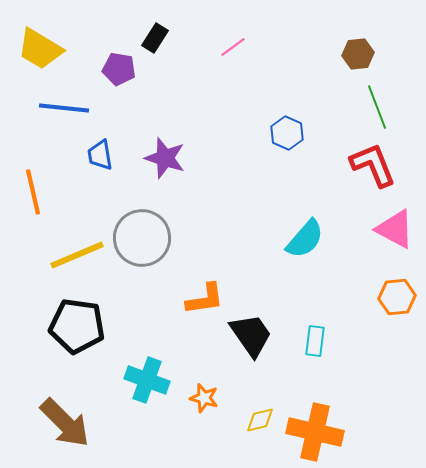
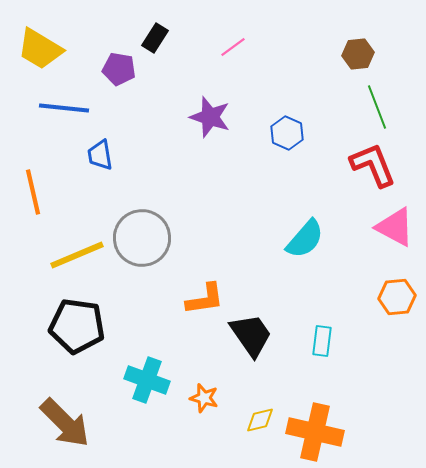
purple star: moved 45 px right, 41 px up
pink triangle: moved 2 px up
cyan rectangle: moved 7 px right
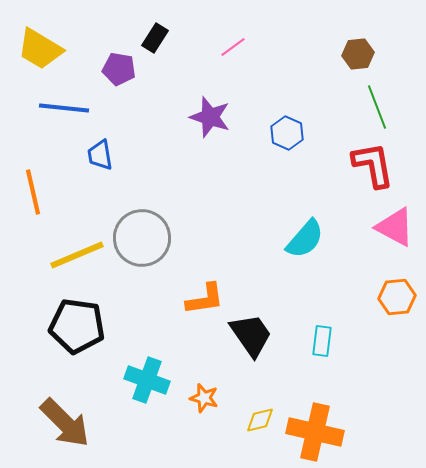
red L-shape: rotated 12 degrees clockwise
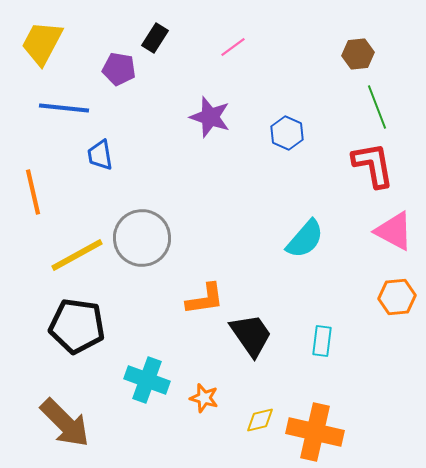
yellow trapezoid: moved 2 px right, 6 px up; rotated 87 degrees clockwise
pink triangle: moved 1 px left, 4 px down
yellow line: rotated 6 degrees counterclockwise
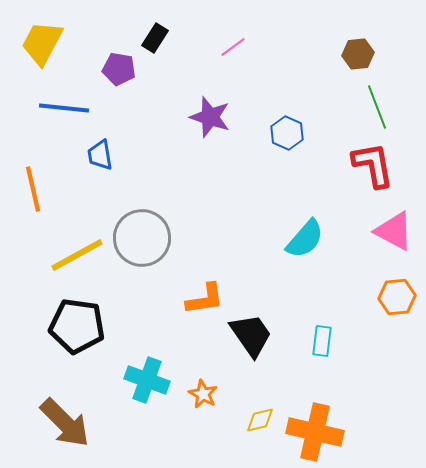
orange line: moved 3 px up
orange star: moved 1 px left, 4 px up; rotated 12 degrees clockwise
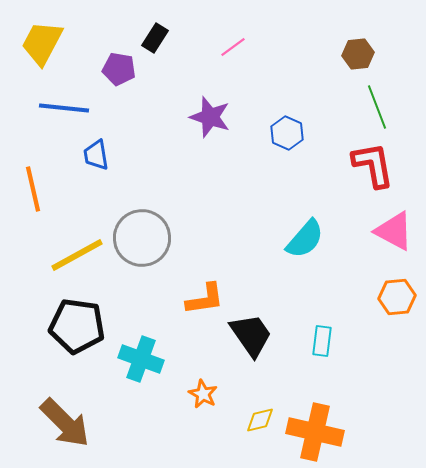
blue trapezoid: moved 4 px left
cyan cross: moved 6 px left, 21 px up
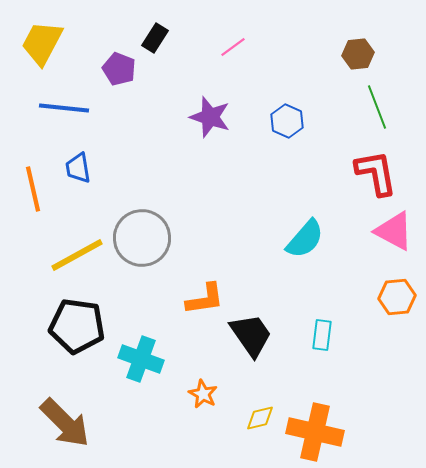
purple pentagon: rotated 12 degrees clockwise
blue hexagon: moved 12 px up
blue trapezoid: moved 18 px left, 13 px down
red L-shape: moved 3 px right, 8 px down
cyan rectangle: moved 6 px up
yellow diamond: moved 2 px up
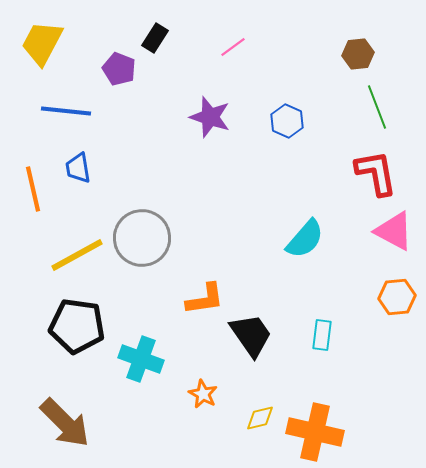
blue line: moved 2 px right, 3 px down
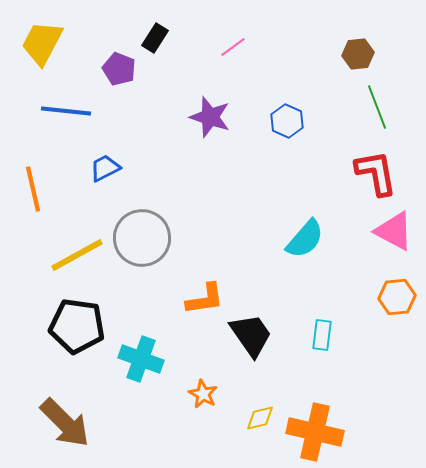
blue trapezoid: moved 27 px right; rotated 72 degrees clockwise
